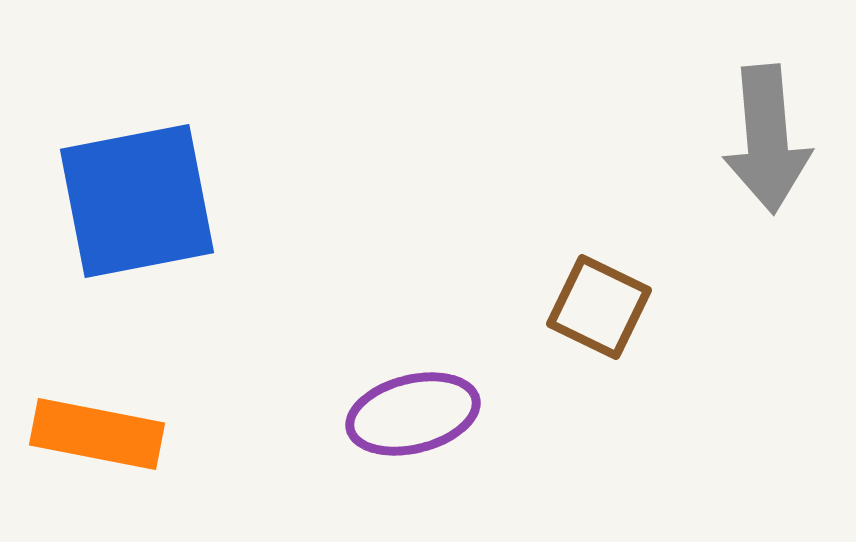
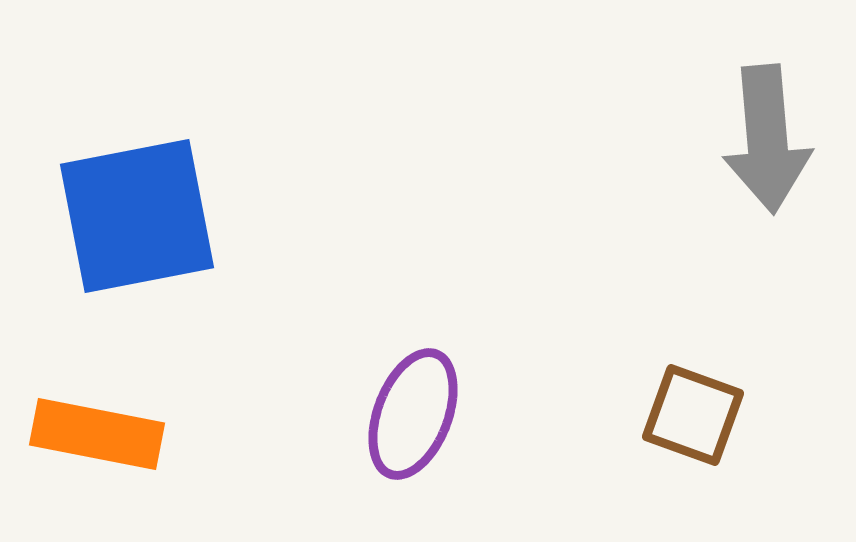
blue square: moved 15 px down
brown square: moved 94 px right, 108 px down; rotated 6 degrees counterclockwise
purple ellipse: rotated 55 degrees counterclockwise
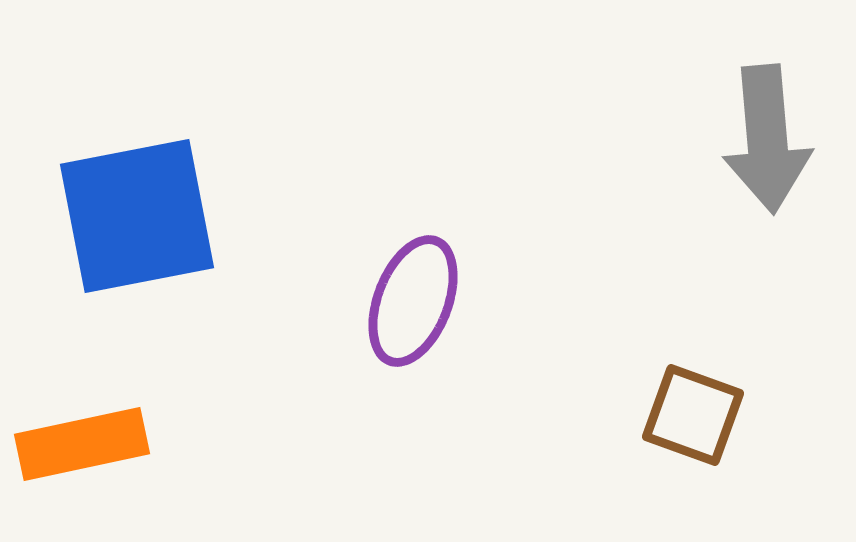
purple ellipse: moved 113 px up
orange rectangle: moved 15 px left, 10 px down; rotated 23 degrees counterclockwise
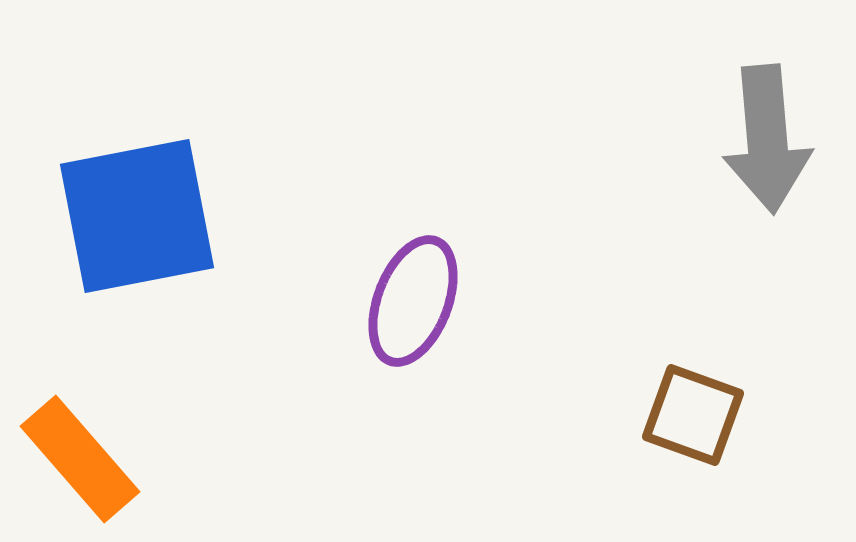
orange rectangle: moved 2 px left, 15 px down; rotated 61 degrees clockwise
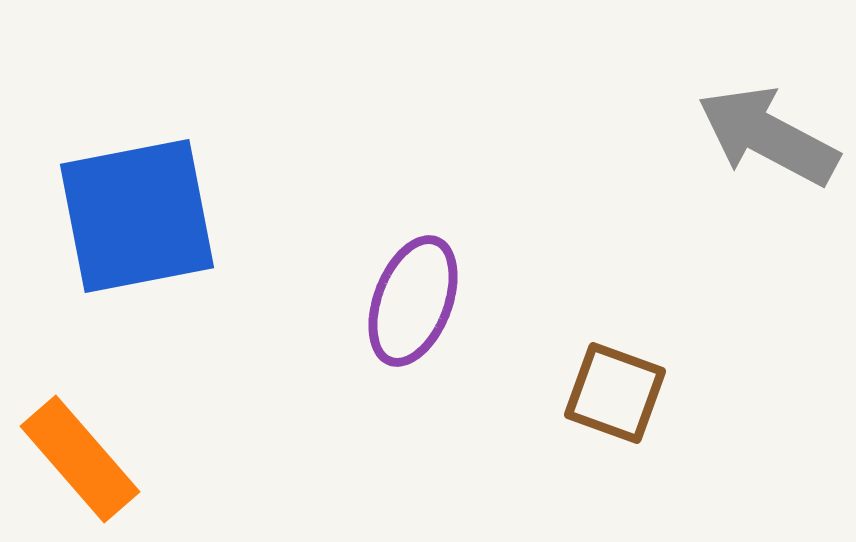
gray arrow: moved 1 px right, 3 px up; rotated 123 degrees clockwise
brown square: moved 78 px left, 22 px up
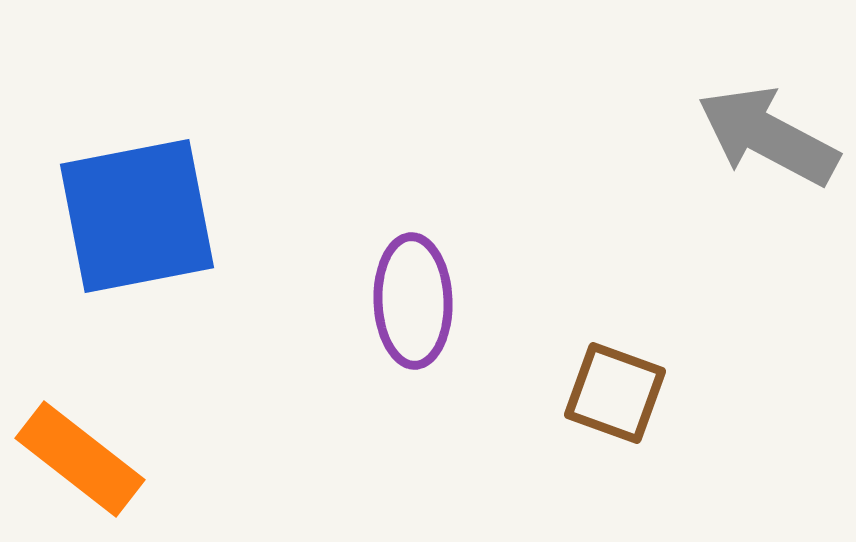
purple ellipse: rotated 23 degrees counterclockwise
orange rectangle: rotated 11 degrees counterclockwise
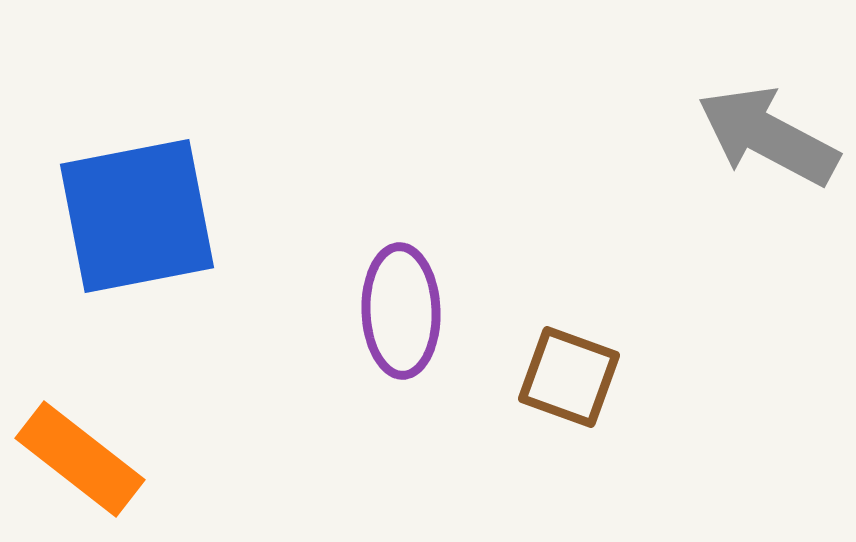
purple ellipse: moved 12 px left, 10 px down
brown square: moved 46 px left, 16 px up
